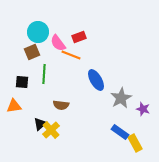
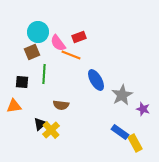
gray star: moved 1 px right, 3 px up
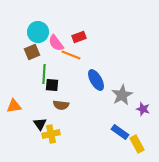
pink semicircle: moved 2 px left
black square: moved 30 px right, 3 px down
black triangle: rotated 24 degrees counterclockwise
yellow cross: moved 4 px down; rotated 30 degrees clockwise
yellow rectangle: moved 2 px right, 1 px down
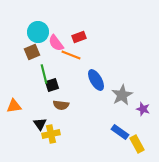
green line: rotated 18 degrees counterclockwise
black square: rotated 24 degrees counterclockwise
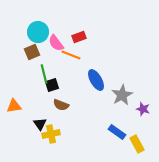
brown semicircle: rotated 14 degrees clockwise
blue rectangle: moved 3 px left
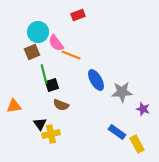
red rectangle: moved 1 px left, 22 px up
gray star: moved 3 px up; rotated 25 degrees clockwise
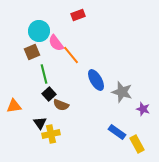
cyan circle: moved 1 px right, 1 px up
orange line: rotated 30 degrees clockwise
black square: moved 3 px left, 9 px down; rotated 24 degrees counterclockwise
gray star: rotated 20 degrees clockwise
black triangle: moved 1 px up
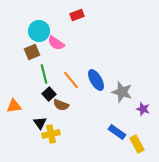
red rectangle: moved 1 px left
pink semicircle: rotated 18 degrees counterclockwise
orange line: moved 25 px down
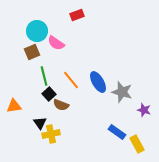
cyan circle: moved 2 px left
green line: moved 2 px down
blue ellipse: moved 2 px right, 2 px down
purple star: moved 1 px right, 1 px down
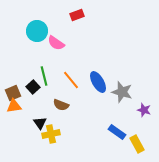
brown square: moved 19 px left, 41 px down
black square: moved 16 px left, 7 px up
